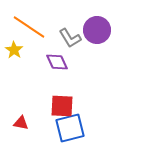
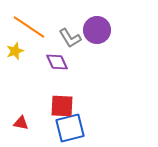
yellow star: moved 1 px right, 1 px down; rotated 18 degrees clockwise
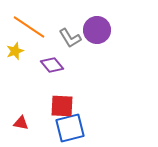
purple diamond: moved 5 px left, 3 px down; rotated 15 degrees counterclockwise
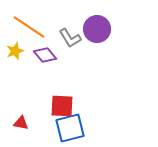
purple circle: moved 1 px up
purple diamond: moved 7 px left, 10 px up
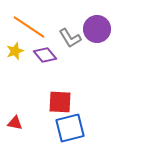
red square: moved 2 px left, 4 px up
red triangle: moved 6 px left
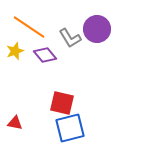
red square: moved 2 px right, 1 px down; rotated 10 degrees clockwise
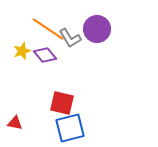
orange line: moved 19 px right, 2 px down
yellow star: moved 7 px right
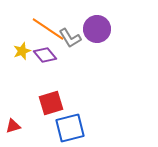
red square: moved 11 px left; rotated 30 degrees counterclockwise
red triangle: moved 2 px left, 3 px down; rotated 28 degrees counterclockwise
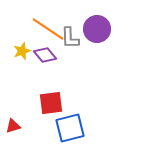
gray L-shape: rotated 30 degrees clockwise
red square: rotated 10 degrees clockwise
